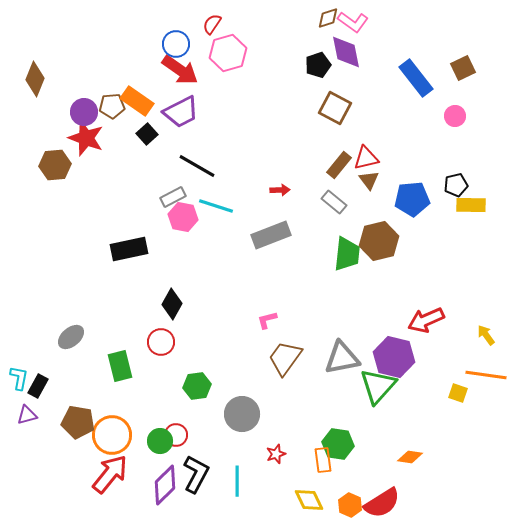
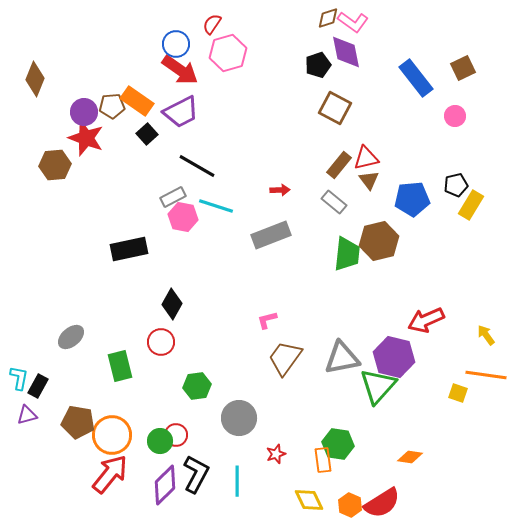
yellow rectangle at (471, 205): rotated 60 degrees counterclockwise
gray circle at (242, 414): moved 3 px left, 4 px down
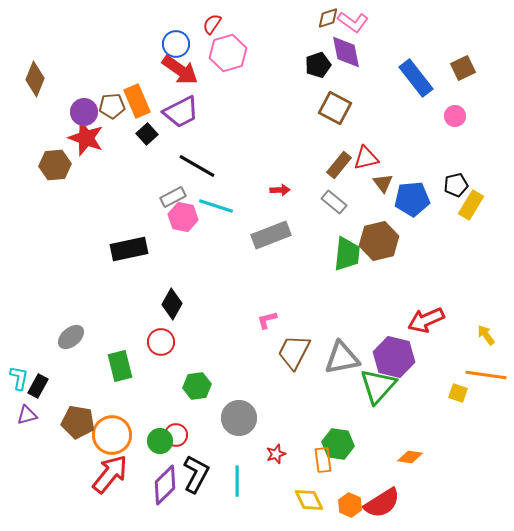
orange rectangle at (137, 101): rotated 32 degrees clockwise
brown triangle at (369, 180): moved 14 px right, 3 px down
brown trapezoid at (285, 358): moved 9 px right, 6 px up; rotated 9 degrees counterclockwise
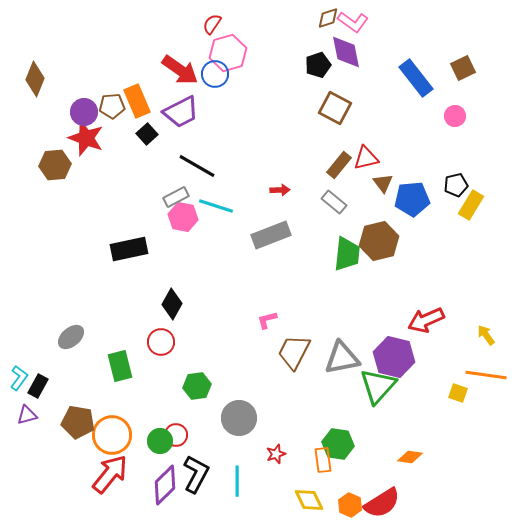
blue circle at (176, 44): moved 39 px right, 30 px down
gray rectangle at (173, 197): moved 3 px right
cyan L-shape at (19, 378): rotated 25 degrees clockwise
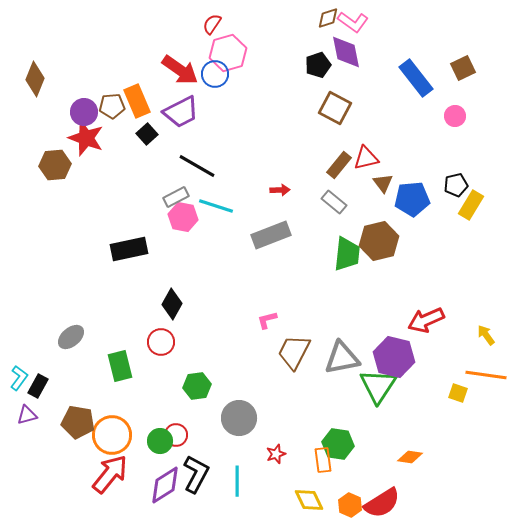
green triangle at (378, 386): rotated 9 degrees counterclockwise
purple diamond at (165, 485): rotated 12 degrees clockwise
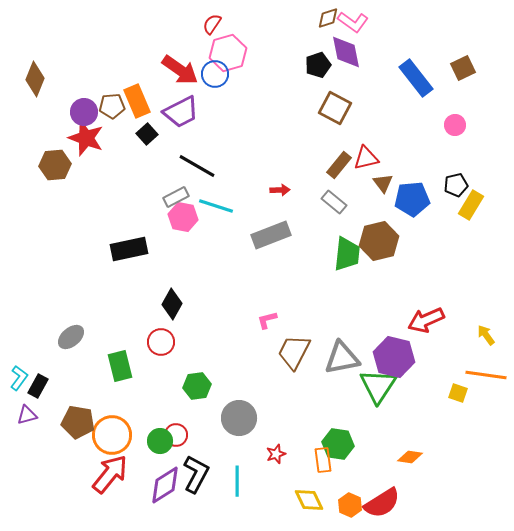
pink circle at (455, 116): moved 9 px down
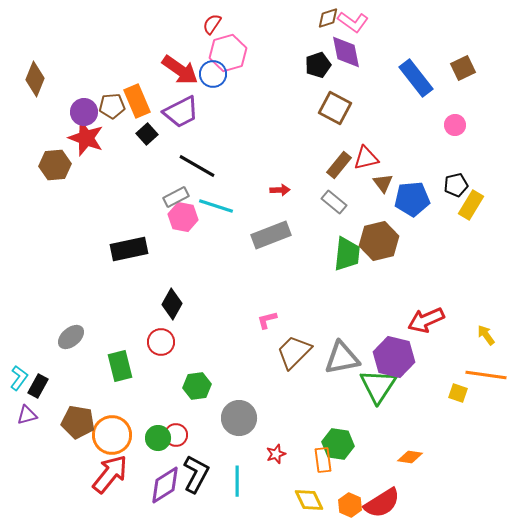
blue circle at (215, 74): moved 2 px left
brown trapezoid at (294, 352): rotated 18 degrees clockwise
green circle at (160, 441): moved 2 px left, 3 px up
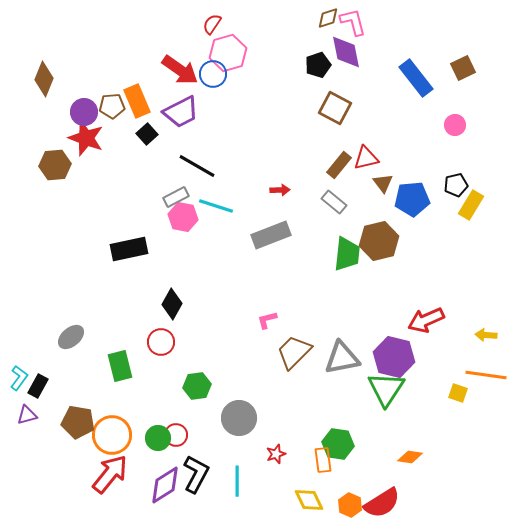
pink L-shape at (353, 22): rotated 140 degrees counterclockwise
brown diamond at (35, 79): moved 9 px right
yellow arrow at (486, 335): rotated 50 degrees counterclockwise
green triangle at (378, 386): moved 8 px right, 3 px down
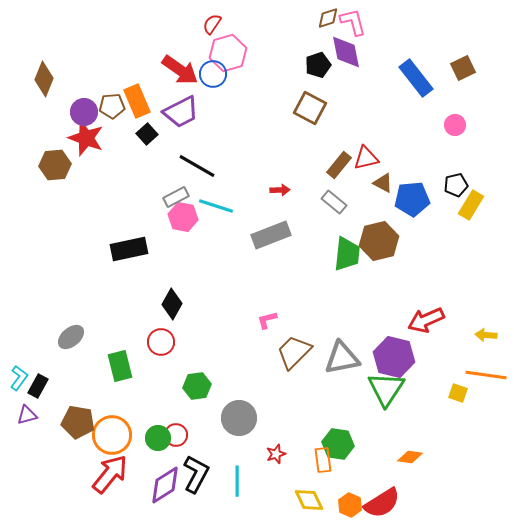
brown square at (335, 108): moved 25 px left
brown triangle at (383, 183): rotated 25 degrees counterclockwise
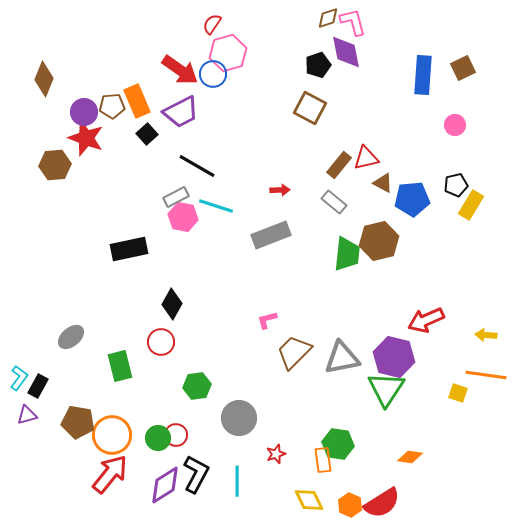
blue rectangle at (416, 78): moved 7 px right, 3 px up; rotated 42 degrees clockwise
